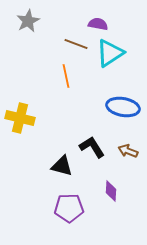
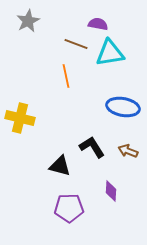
cyan triangle: rotated 24 degrees clockwise
black triangle: moved 2 px left
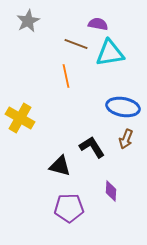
yellow cross: rotated 16 degrees clockwise
brown arrow: moved 2 px left, 12 px up; rotated 90 degrees counterclockwise
